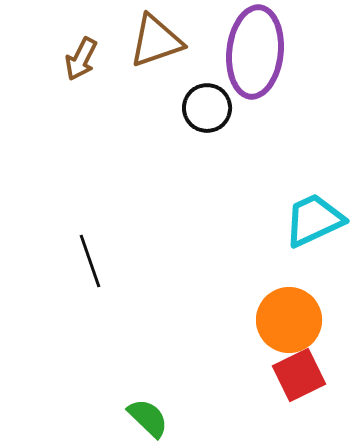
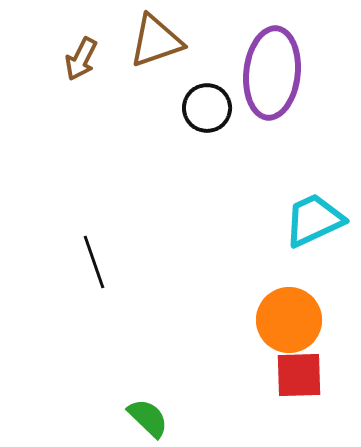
purple ellipse: moved 17 px right, 21 px down
black line: moved 4 px right, 1 px down
red square: rotated 24 degrees clockwise
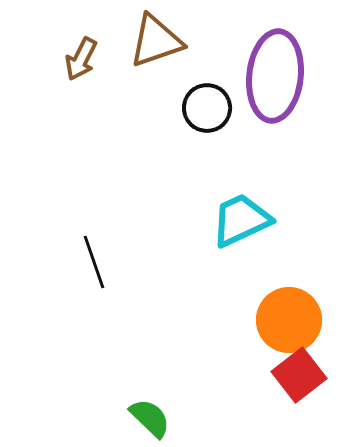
purple ellipse: moved 3 px right, 3 px down
cyan trapezoid: moved 73 px left
red square: rotated 36 degrees counterclockwise
green semicircle: moved 2 px right
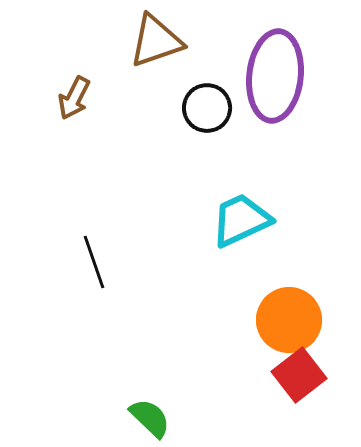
brown arrow: moved 7 px left, 39 px down
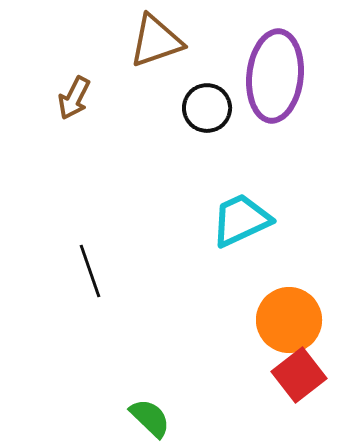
black line: moved 4 px left, 9 px down
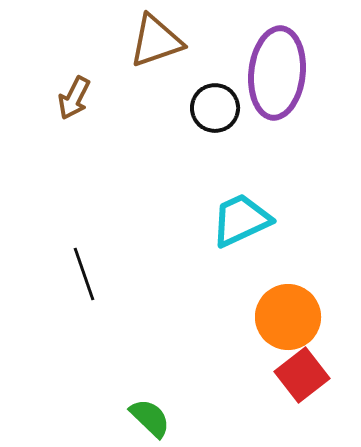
purple ellipse: moved 2 px right, 3 px up
black circle: moved 8 px right
black line: moved 6 px left, 3 px down
orange circle: moved 1 px left, 3 px up
red square: moved 3 px right
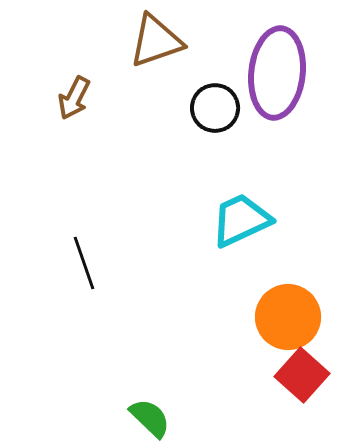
black line: moved 11 px up
red square: rotated 10 degrees counterclockwise
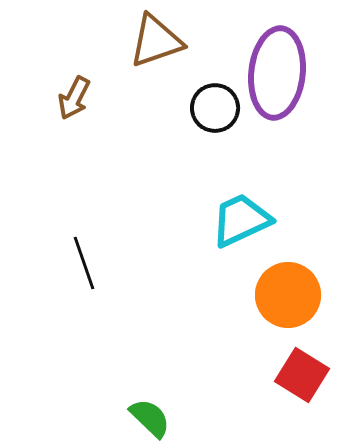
orange circle: moved 22 px up
red square: rotated 10 degrees counterclockwise
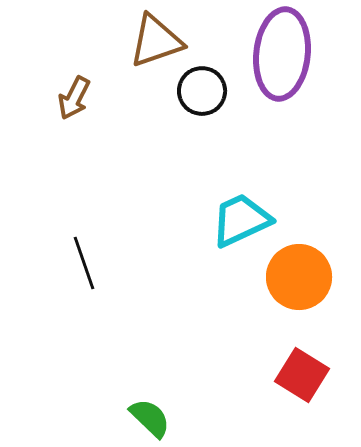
purple ellipse: moved 5 px right, 19 px up
black circle: moved 13 px left, 17 px up
orange circle: moved 11 px right, 18 px up
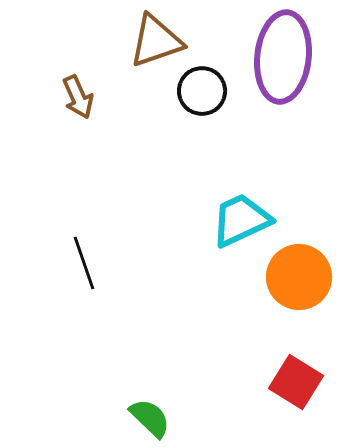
purple ellipse: moved 1 px right, 3 px down
brown arrow: moved 4 px right, 1 px up; rotated 51 degrees counterclockwise
red square: moved 6 px left, 7 px down
